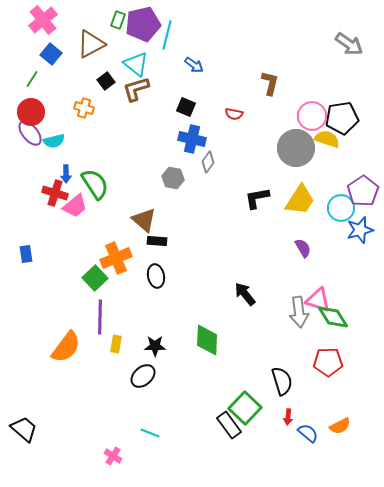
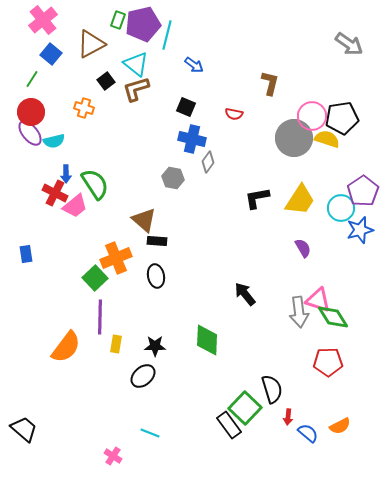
gray circle at (296, 148): moved 2 px left, 10 px up
red cross at (55, 193): rotated 10 degrees clockwise
black semicircle at (282, 381): moved 10 px left, 8 px down
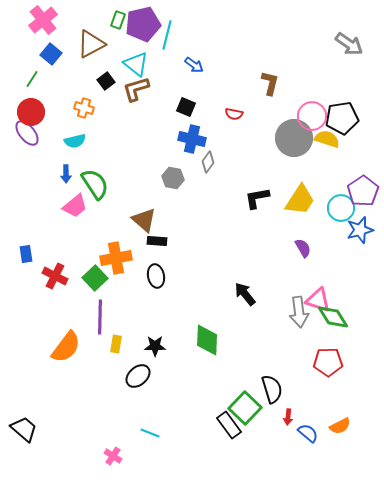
purple ellipse at (30, 133): moved 3 px left
cyan semicircle at (54, 141): moved 21 px right
red cross at (55, 193): moved 83 px down
orange cross at (116, 258): rotated 12 degrees clockwise
black ellipse at (143, 376): moved 5 px left
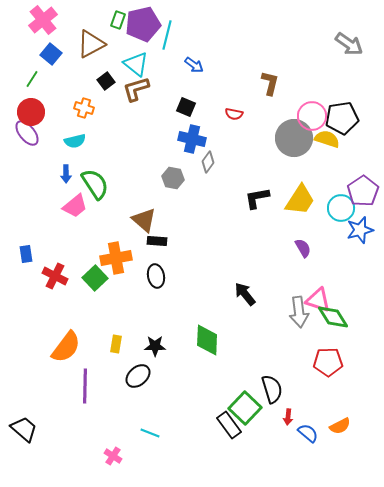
purple line at (100, 317): moved 15 px left, 69 px down
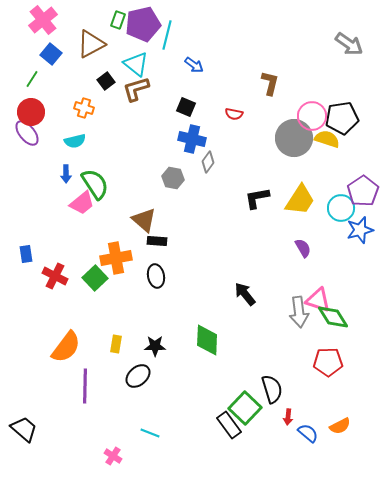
pink trapezoid at (75, 206): moved 7 px right, 3 px up
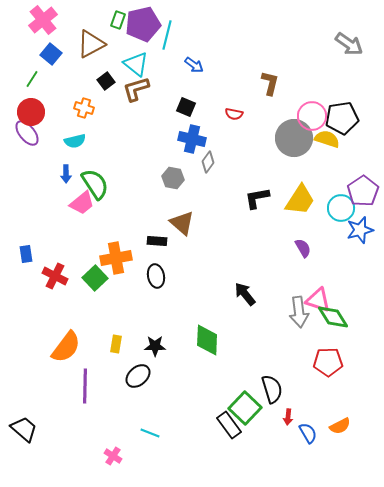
brown triangle at (144, 220): moved 38 px right, 3 px down
blue semicircle at (308, 433): rotated 20 degrees clockwise
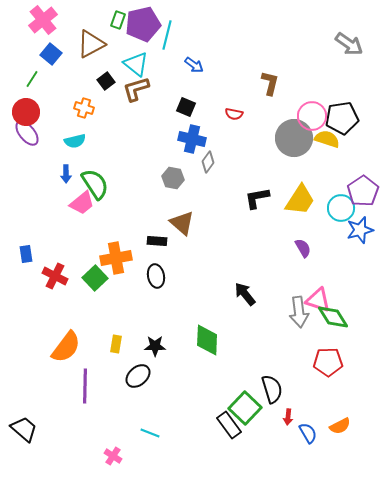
red circle at (31, 112): moved 5 px left
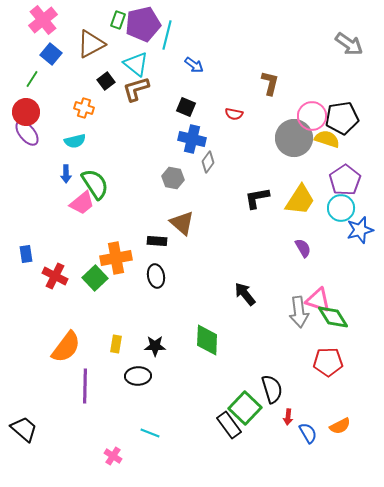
purple pentagon at (363, 191): moved 18 px left, 11 px up
black ellipse at (138, 376): rotated 40 degrees clockwise
